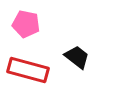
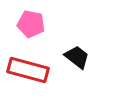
pink pentagon: moved 5 px right
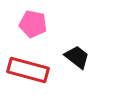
pink pentagon: moved 2 px right
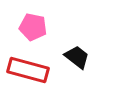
pink pentagon: moved 3 px down
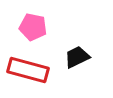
black trapezoid: rotated 64 degrees counterclockwise
